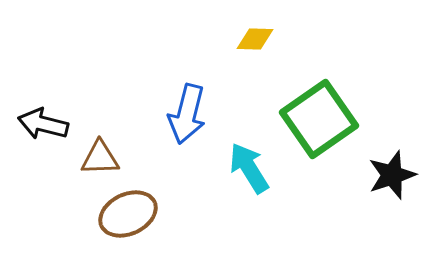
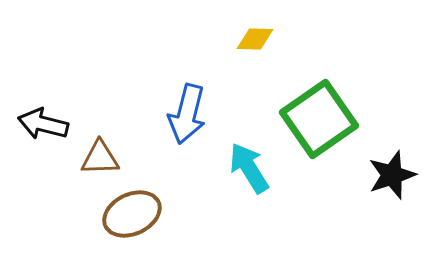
brown ellipse: moved 4 px right
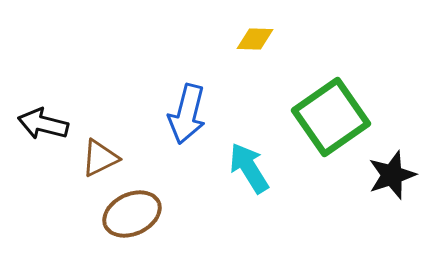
green square: moved 12 px right, 2 px up
brown triangle: rotated 24 degrees counterclockwise
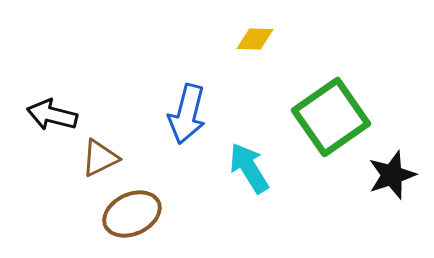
black arrow: moved 9 px right, 9 px up
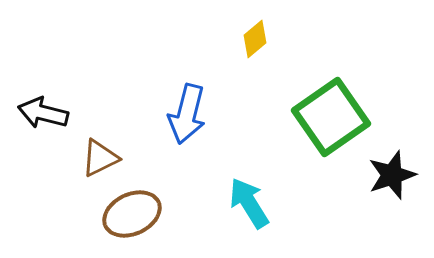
yellow diamond: rotated 42 degrees counterclockwise
black arrow: moved 9 px left, 2 px up
cyan arrow: moved 35 px down
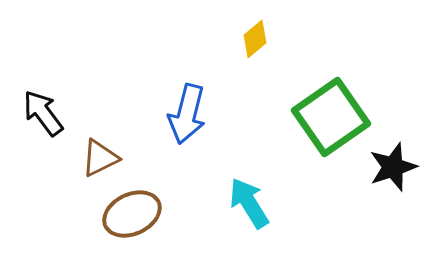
black arrow: rotated 39 degrees clockwise
black star: moved 1 px right, 8 px up
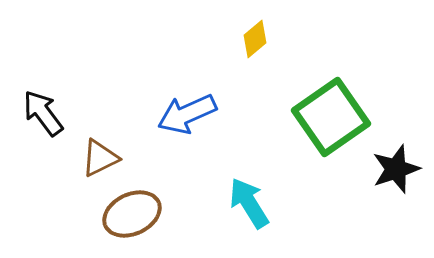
blue arrow: rotated 52 degrees clockwise
black star: moved 3 px right, 2 px down
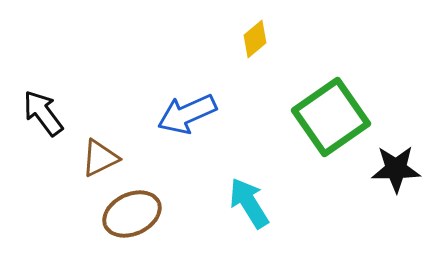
black star: rotated 18 degrees clockwise
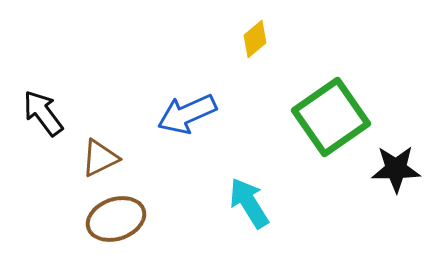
brown ellipse: moved 16 px left, 5 px down; rotated 6 degrees clockwise
